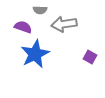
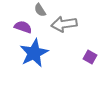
gray semicircle: rotated 56 degrees clockwise
blue star: moved 1 px left, 1 px up
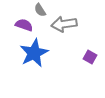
purple semicircle: moved 1 px right, 2 px up
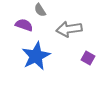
gray arrow: moved 5 px right, 5 px down
blue star: moved 2 px right, 3 px down
purple square: moved 2 px left, 1 px down
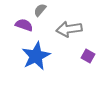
gray semicircle: rotated 72 degrees clockwise
purple square: moved 2 px up
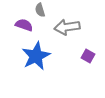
gray semicircle: rotated 56 degrees counterclockwise
gray arrow: moved 2 px left, 2 px up
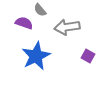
gray semicircle: rotated 24 degrees counterclockwise
purple semicircle: moved 2 px up
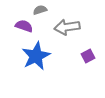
gray semicircle: rotated 112 degrees clockwise
purple semicircle: moved 3 px down
purple square: rotated 32 degrees clockwise
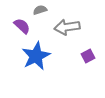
purple semicircle: moved 2 px left; rotated 24 degrees clockwise
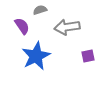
purple semicircle: rotated 12 degrees clockwise
purple square: rotated 16 degrees clockwise
